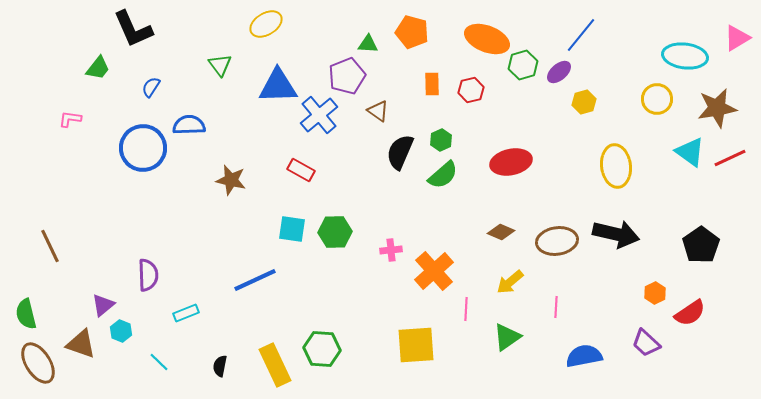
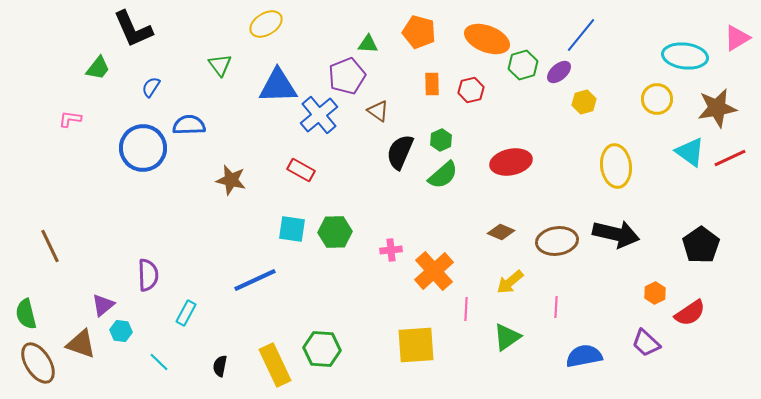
orange pentagon at (412, 32): moved 7 px right
cyan rectangle at (186, 313): rotated 40 degrees counterclockwise
cyan hexagon at (121, 331): rotated 15 degrees counterclockwise
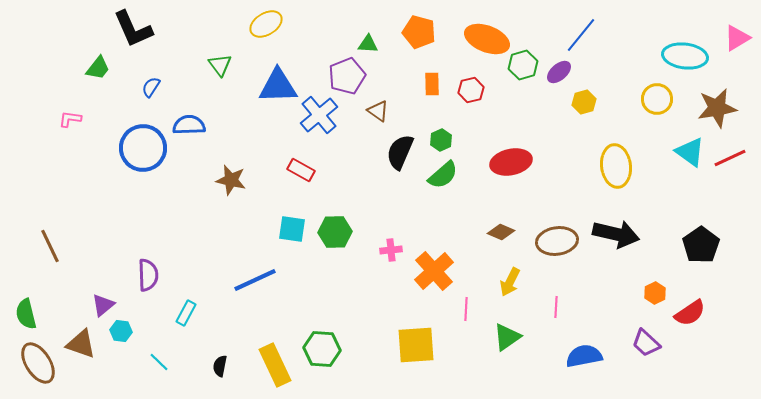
yellow arrow at (510, 282): rotated 24 degrees counterclockwise
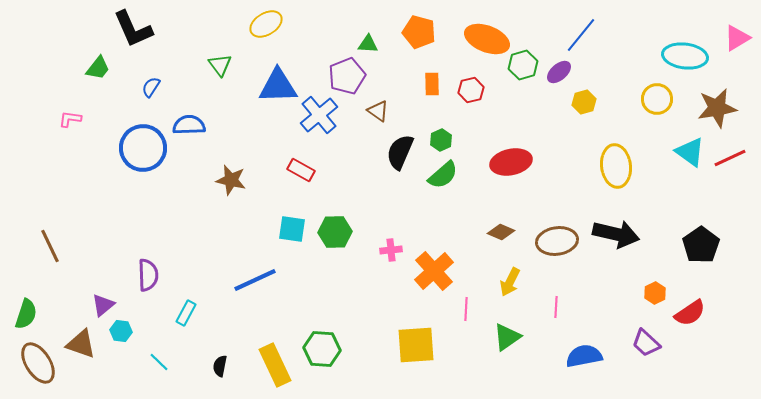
green semicircle at (26, 314): rotated 148 degrees counterclockwise
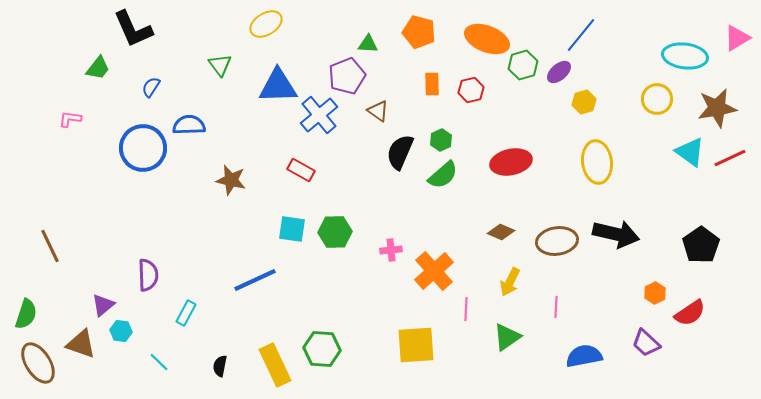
yellow ellipse at (616, 166): moved 19 px left, 4 px up
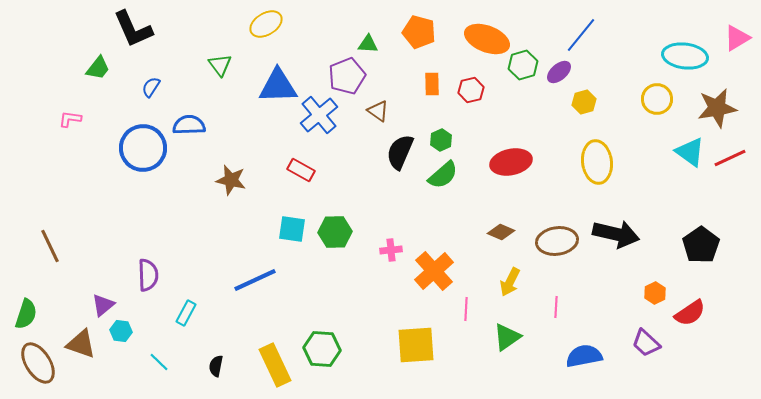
black semicircle at (220, 366): moved 4 px left
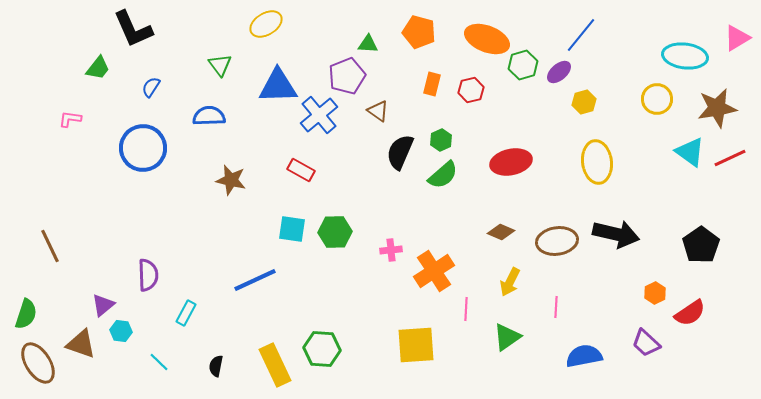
orange rectangle at (432, 84): rotated 15 degrees clockwise
blue semicircle at (189, 125): moved 20 px right, 9 px up
orange cross at (434, 271): rotated 9 degrees clockwise
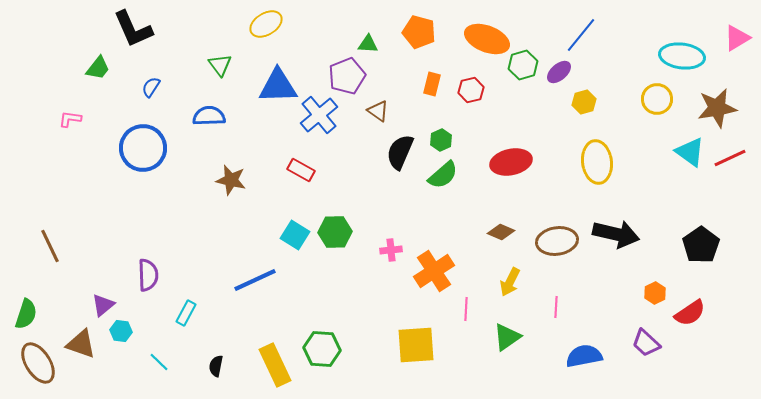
cyan ellipse at (685, 56): moved 3 px left
cyan square at (292, 229): moved 3 px right, 6 px down; rotated 24 degrees clockwise
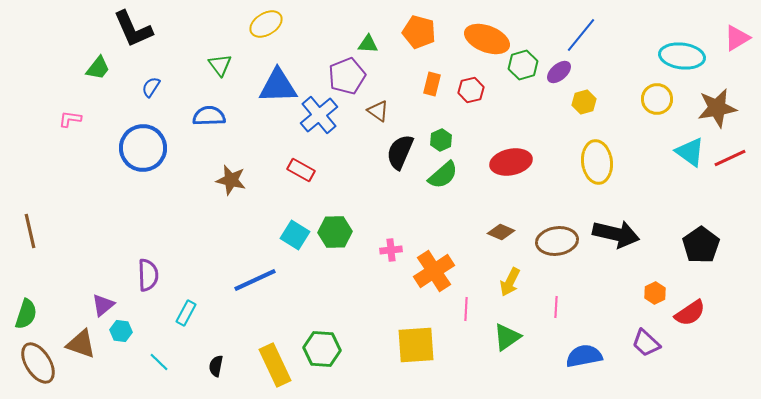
brown line at (50, 246): moved 20 px left, 15 px up; rotated 12 degrees clockwise
